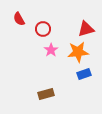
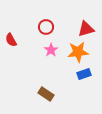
red semicircle: moved 8 px left, 21 px down
red circle: moved 3 px right, 2 px up
brown rectangle: rotated 49 degrees clockwise
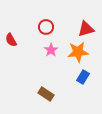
blue rectangle: moved 1 px left, 3 px down; rotated 40 degrees counterclockwise
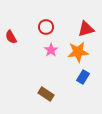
red semicircle: moved 3 px up
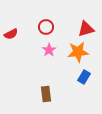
red semicircle: moved 3 px up; rotated 88 degrees counterclockwise
pink star: moved 2 px left
blue rectangle: moved 1 px right
brown rectangle: rotated 49 degrees clockwise
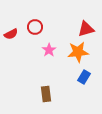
red circle: moved 11 px left
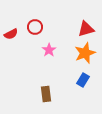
orange star: moved 7 px right, 1 px down; rotated 15 degrees counterclockwise
blue rectangle: moved 1 px left, 3 px down
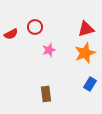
pink star: rotated 16 degrees clockwise
blue rectangle: moved 7 px right, 4 px down
